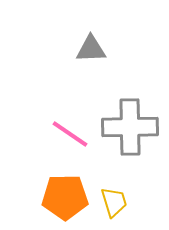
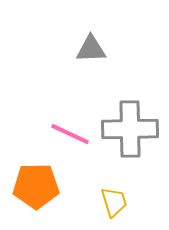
gray cross: moved 2 px down
pink line: rotated 9 degrees counterclockwise
orange pentagon: moved 29 px left, 11 px up
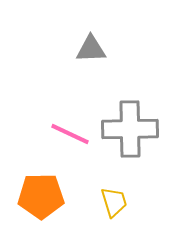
orange pentagon: moved 5 px right, 10 px down
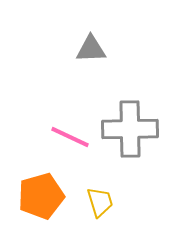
pink line: moved 3 px down
orange pentagon: rotated 15 degrees counterclockwise
yellow trapezoid: moved 14 px left
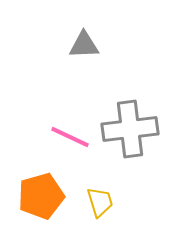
gray triangle: moved 7 px left, 4 px up
gray cross: rotated 6 degrees counterclockwise
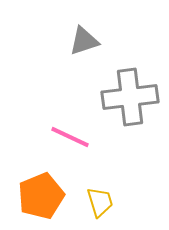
gray triangle: moved 4 px up; rotated 16 degrees counterclockwise
gray cross: moved 32 px up
orange pentagon: rotated 6 degrees counterclockwise
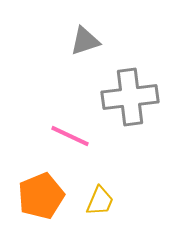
gray triangle: moved 1 px right
pink line: moved 1 px up
yellow trapezoid: moved 1 px up; rotated 40 degrees clockwise
